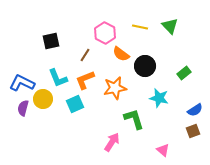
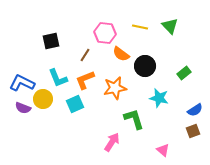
pink hexagon: rotated 20 degrees counterclockwise
purple semicircle: rotated 84 degrees counterclockwise
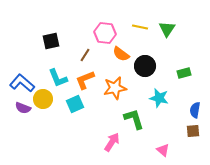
green triangle: moved 3 px left, 3 px down; rotated 18 degrees clockwise
green rectangle: rotated 24 degrees clockwise
blue L-shape: rotated 15 degrees clockwise
blue semicircle: rotated 133 degrees clockwise
brown square: rotated 16 degrees clockwise
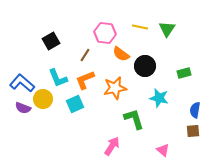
black square: rotated 18 degrees counterclockwise
pink arrow: moved 4 px down
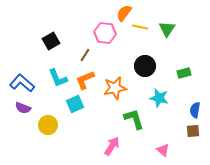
orange semicircle: moved 3 px right, 41 px up; rotated 90 degrees clockwise
yellow circle: moved 5 px right, 26 px down
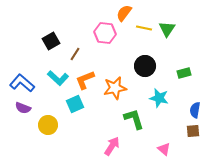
yellow line: moved 4 px right, 1 px down
brown line: moved 10 px left, 1 px up
cyan L-shape: rotated 25 degrees counterclockwise
pink triangle: moved 1 px right, 1 px up
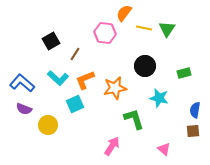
purple semicircle: moved 1 px right, 1 px down
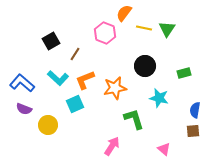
pink hexagon: rotated 15 degrees clockwise
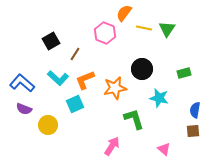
black circle: moved 3 px left, 3 px down
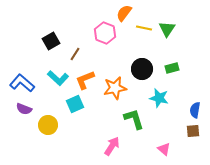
green rectangle: moved 12 px left, 5 px up
